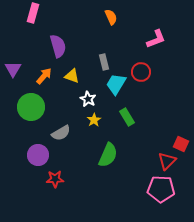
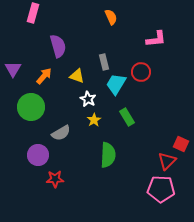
pink L-shape: rotated 15 degrees clockwise
yellow triangle: moved 5 px right
green semicircle: rotated 20 degrees counterclockwise
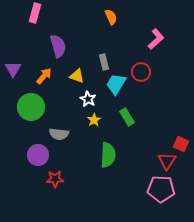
pink rectangle: moved 2 px right
pink L-shape: rotated 35 degrees counterclockwise
gray semicircle: moved 2 px left, 1 px down; rotated 36 degrees clockwise
red triangle: rotated 12 degrees counterclockwise
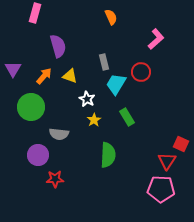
yellow triangle: moved 7 px left
white star: moved 1 px left
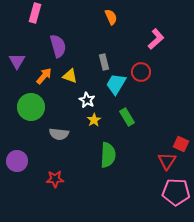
purple triangle: moved 4 px right, 8 px up
white star: moved 1 px down
purple circle: moved 21 px left, 6 px down
pink pentagon: moved 15 px right, 3 px down
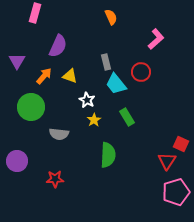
purple semicircle: rotated 40 degrees clockwise
gray rectangle: moved 2 px right
cyan trapezoid: rotated 70 degrees counterclockwise
pink pentagon: rotated 20 degrees counterclockwise
